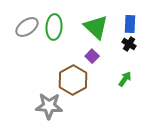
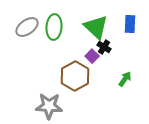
black cross: moved 25 px left, 3 px down
brown hexagon: moved 2 px right, 4 px up
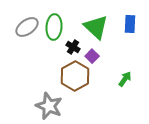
black cross: moved 31 px left
gray star: rotated 20 degrees clockwise
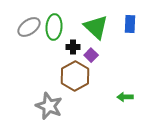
gray ellipse: moved 2 px right
black cross: rotated 32 degrees counterclockwise
purple square: moved 1 px left, 1 px up
green arrow: moved 18 px down; rotated 126 degrees counterclockwise
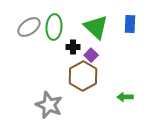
brown hexagon: moved 8 px right
gray star: moved 1 px up
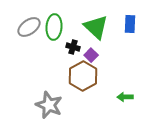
black cross: rotated 16 degrees clockwise
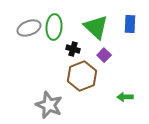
gray ellipse: moved 1 px down; rotated 15 degrees clockwise
black cross: moved 2 px down
purple square: moved 13 px right
brown hexagon: moved 1 px left; rotated 8 degrees clockwise
